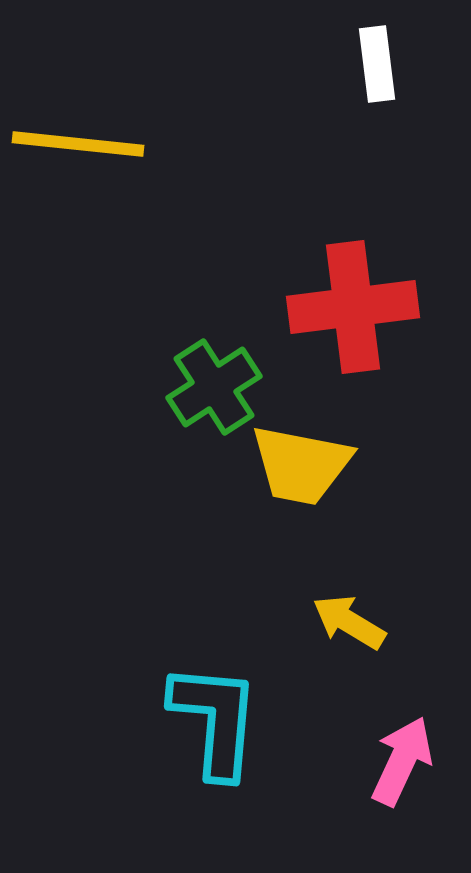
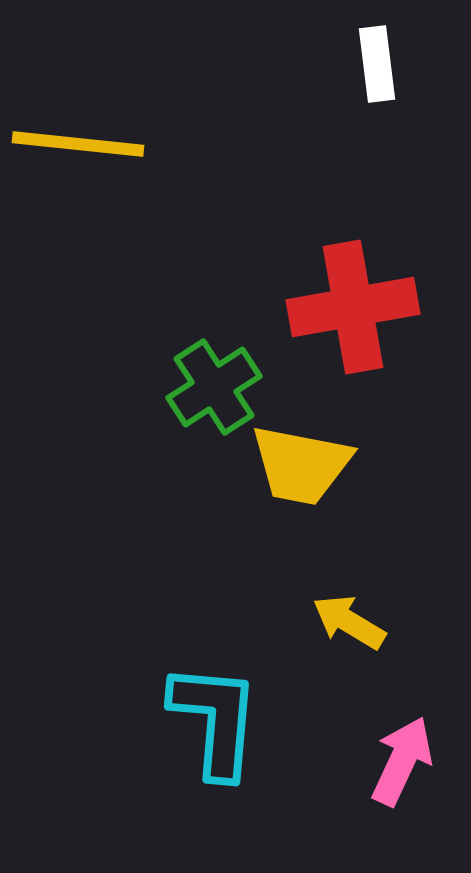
red cross: rotated 3 degrees counterclockwise
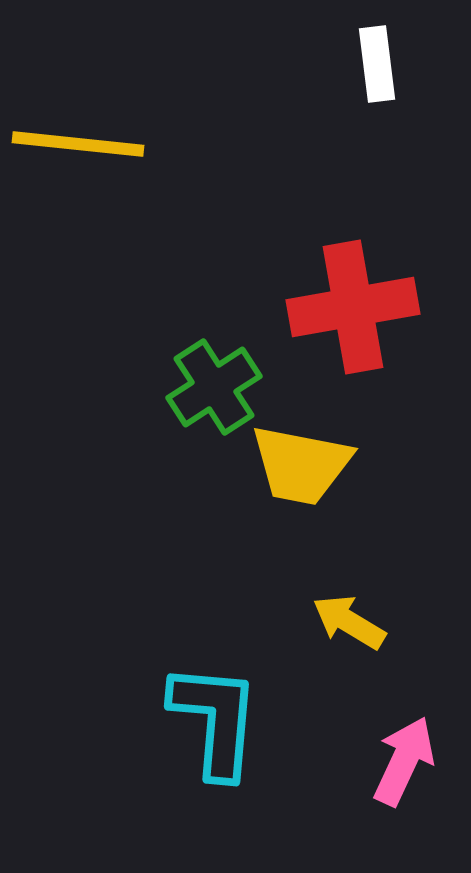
pink arrow: moved 2 px right
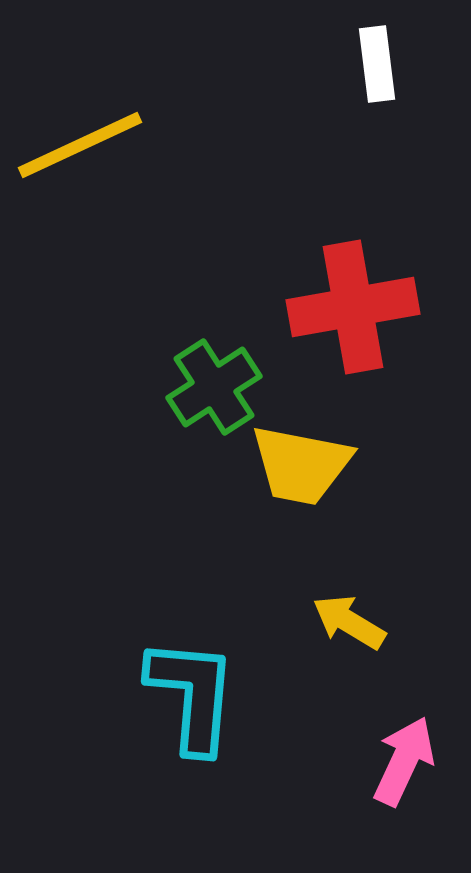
yellow line: moved 2 px right, 1 px down; rotated 31 degrees counterclockwise
cyan L-shape: moved 23 px left, 25 px up
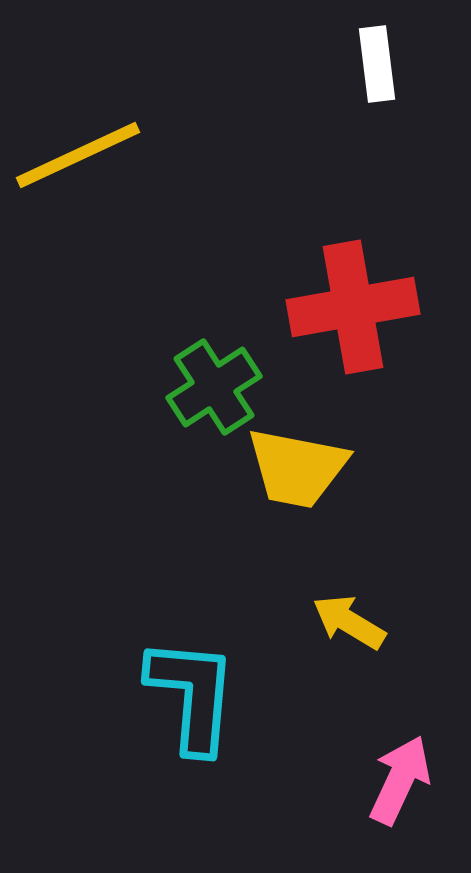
yellow line: moved 2 px left, 10 px down
yellow trapezoid: moved 4 px left, 3 px down
pink arrow: moved 4 px left, 19 px down
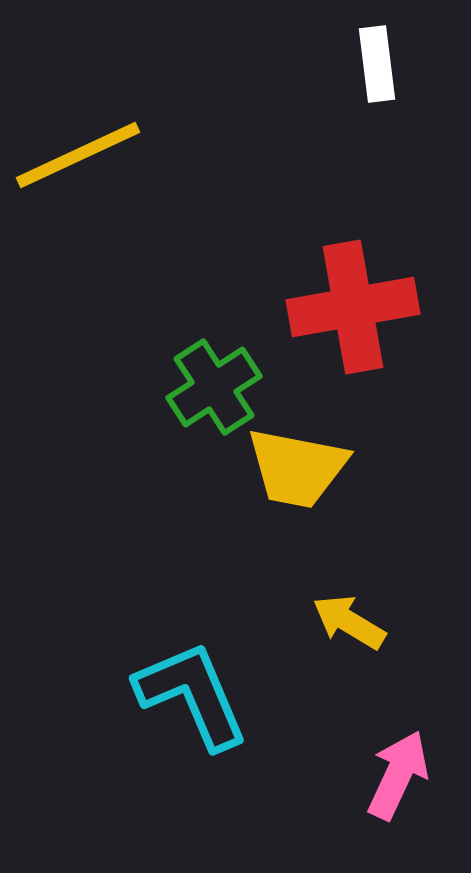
cyan L-shape: rotated 28 degrees counterclockwise
pink arrow: moved 2 px left, 5 px up
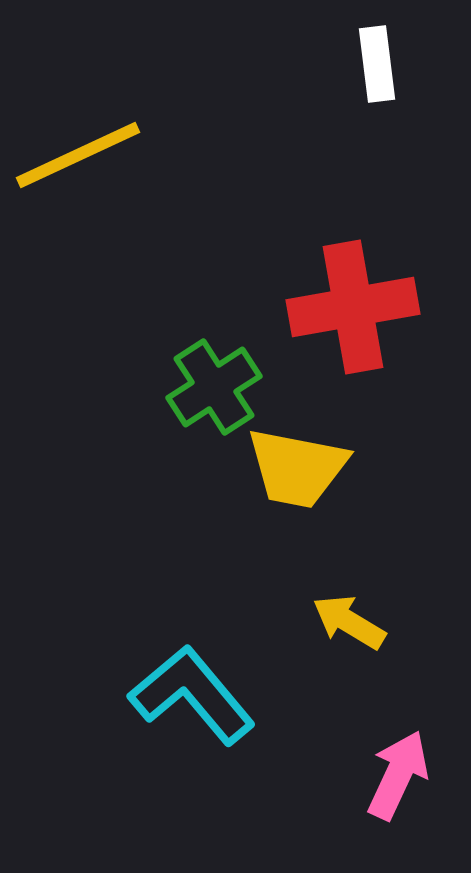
cyan L-shape: rotated 17 degrees counterclockwise
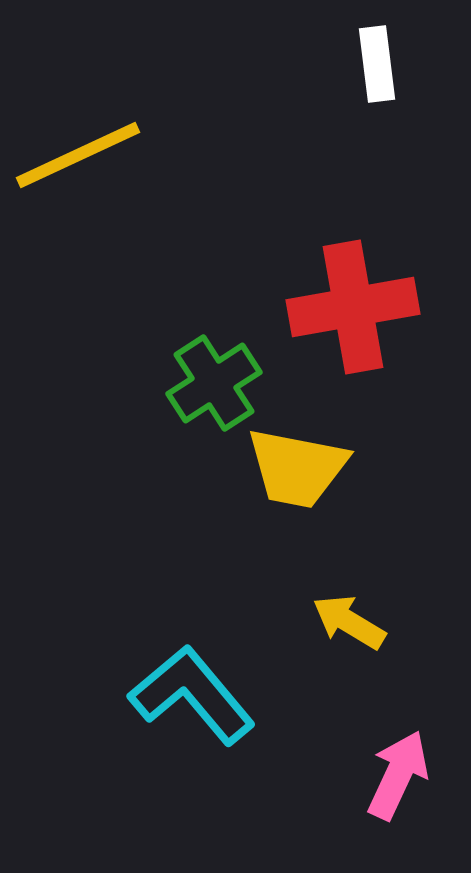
green cross: moved 4 px up
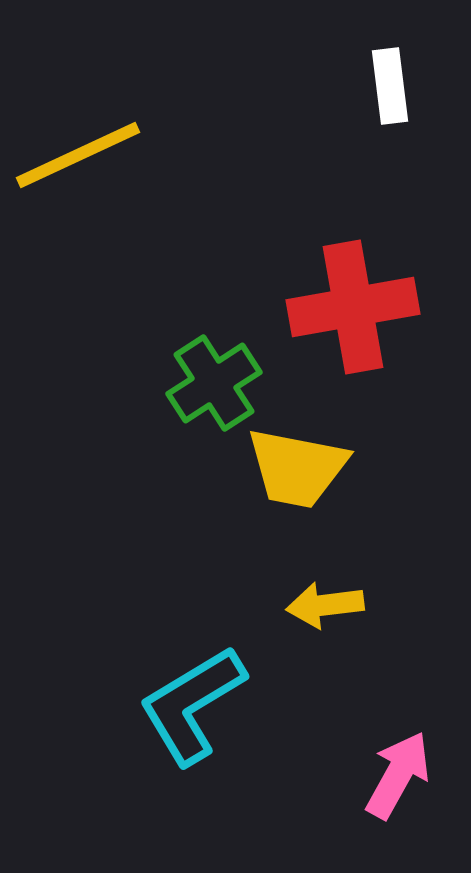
white rectangle: moved 13 px right, 22 px down
yellow arrow: moved 24 px left, 17 px up; rotated 38 degrees counterclockwise
cyan L-shape: moved 10 px down; rotated 81 degrees counterclockwise
pink arrow: rotated 4 degrees clockwise
